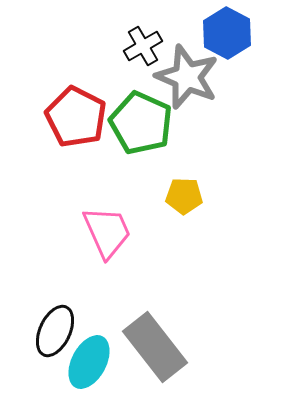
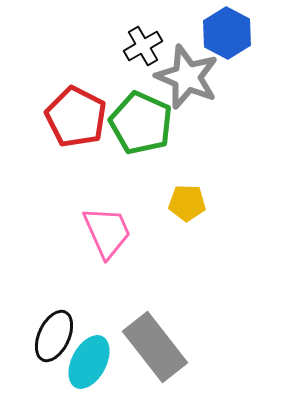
yellow pentagon: moved 3 px right, 7 px down
black ellipse: moved 1 px left, 5 px down
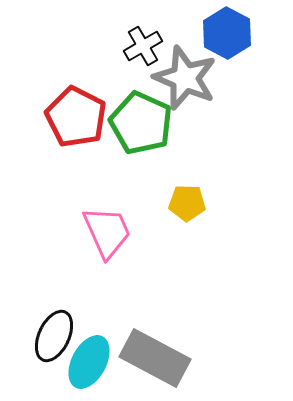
gray star: moved 2 px left, 1 px down
gray rectangle: moved 11 px down; rotated 24 degrees counterclockwise
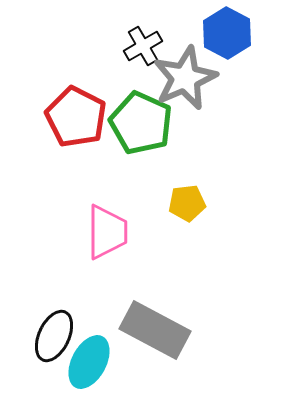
gray star: rotated 26 degrees clockwise
yellow pentagon: rotated 9 degrees counterclockwise
pink trapezoid: rotated 24 degrees clockwise
gray rectangle: moved 28 px up
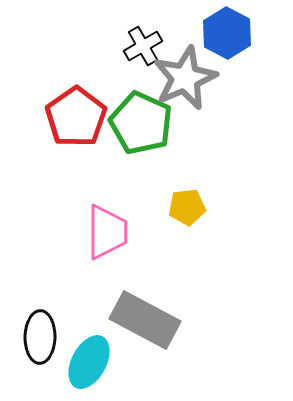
red pentagon: rotated 10 degrees clockwise
yellow pentagon: moved 4 px down
gray rectangle: moved 10 px left, 10 px up
black ellipse: moved 14 px left, 1 px down; rotated 24 degrees counterclockwise
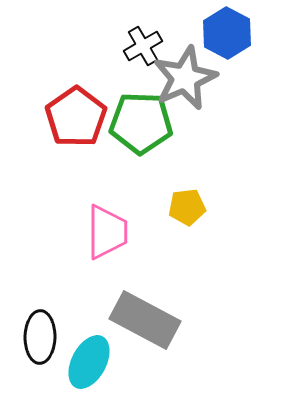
green pentagon: rotated 22 degrees counterclockwise
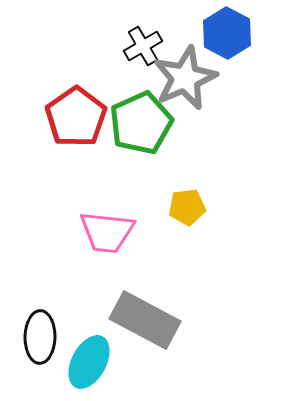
green pentagon: rotated 26 degrees counterclockwise
pink trapezoid: rotated 96 degrees clockwise
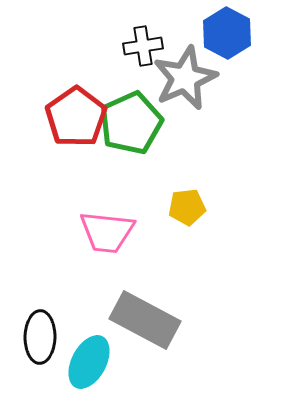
black cross: rotated 21 degrees clockwise
green pentagon: moved 10 px left
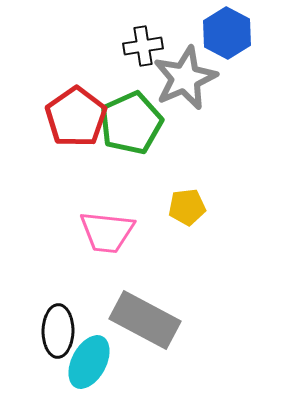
black ellipse: moved 18 px right, 6 px up
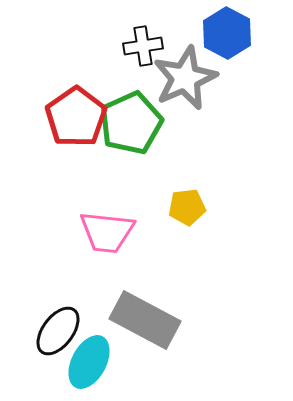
black ellipse: rotated 36 degrees clockwise
